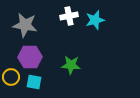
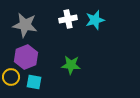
white cross: moved 1 px left, 3 px down
purple hexagon: moved 4 px left; rotated 20 degrees counterclockwise
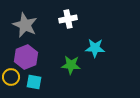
cyan star: moved 28 px down; rotated 18 degrees clockwise
gray star: rotated 15 degrees clockwise
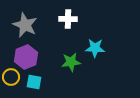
white cross: rotated 12 degrees clockwise
green star: moved 3 px up; rotated 12 degrees counterclockwise
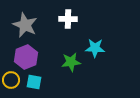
yellow circle: moved 3 px down
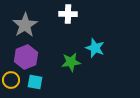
white cross: moved 5 px up
gray star: rotated 15 degrees clockwise
cyan star: rotated 18 degrees clockwise
cyan square: moved 1 px right
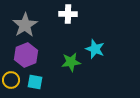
cyan star: moved 1 px down
purple hexagon: moved 2 px up
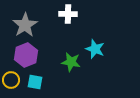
green star: rotated 18 degrees clockwise
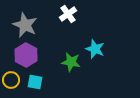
white cross: rotated 36 degrees counterclockwise
gray star: rotated 15 degrees counterclockwise
purple hexagon: rotated 10 degrees counterclockwise
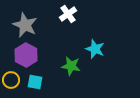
green star: moved 4 px down
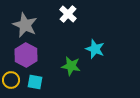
white cross: rotated 12 degrees counterclockwise
